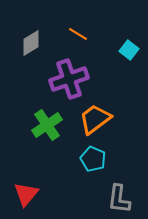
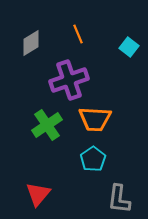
orange line: rotated 36 degrees clockwise
cyan square: moved 3 px up
purple cross: moved 1 px down
orange trapezoid: rotated 140 degrees counterclockwise
cyan pentagon: rotated 15 degrees clockwise
red triangle: moved 12 px right
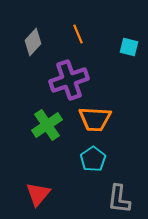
gray diamond: moved 2 px right, 1 px up; rotated 16 degrees counterclockwise
cyan square: rotated 24 degrees counterclockwise
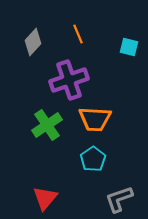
red triangle: moved 7 px right, 4 px down
gray L-shape: rotated 64 degrees clockwise
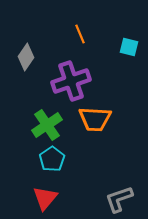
orange line: moved 2 px right
gray diamond: moved 7 px left, 15 px down; rotated 8 degrees counterclockwise
purple cross: moved 2 px right, 1 px down
cyan pentagon: moved 41 px left
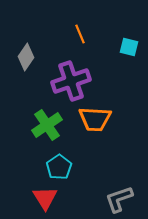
cyan pentagon: moved 7 px right, 8 px down
red triangle: rotated 12 degrees counterclockwise
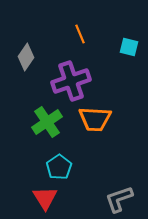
green cross: moved 3 px up
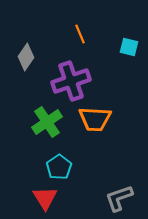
gray L-shape: moved 1 px up
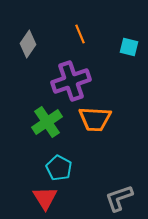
gray diamond: moved 2 px right, 13 px up
cyan pentagon: moved 1 px down; rotated 10 degrees counterclockwise
